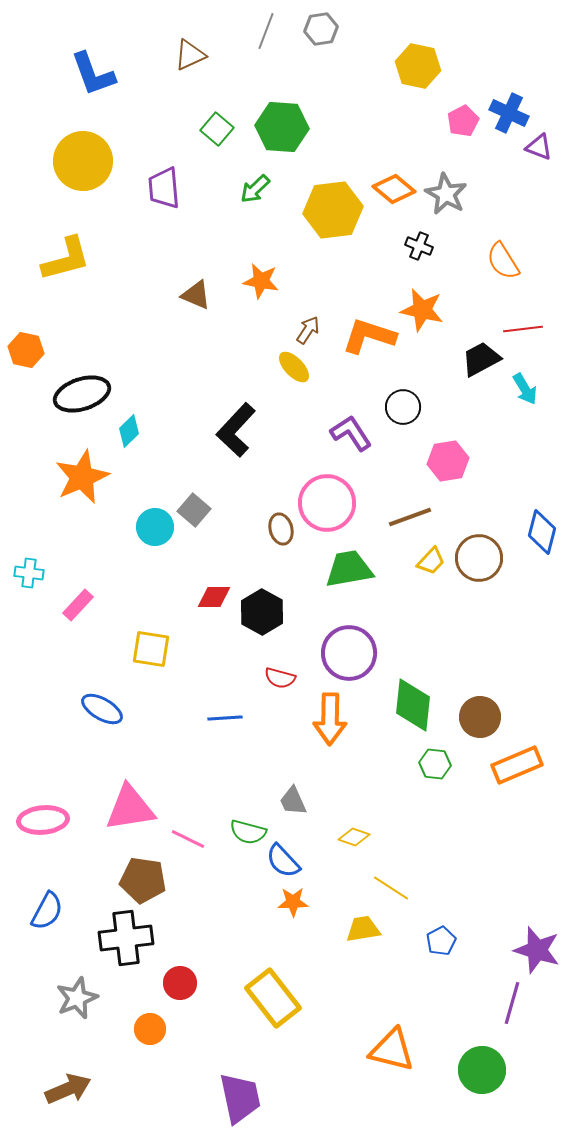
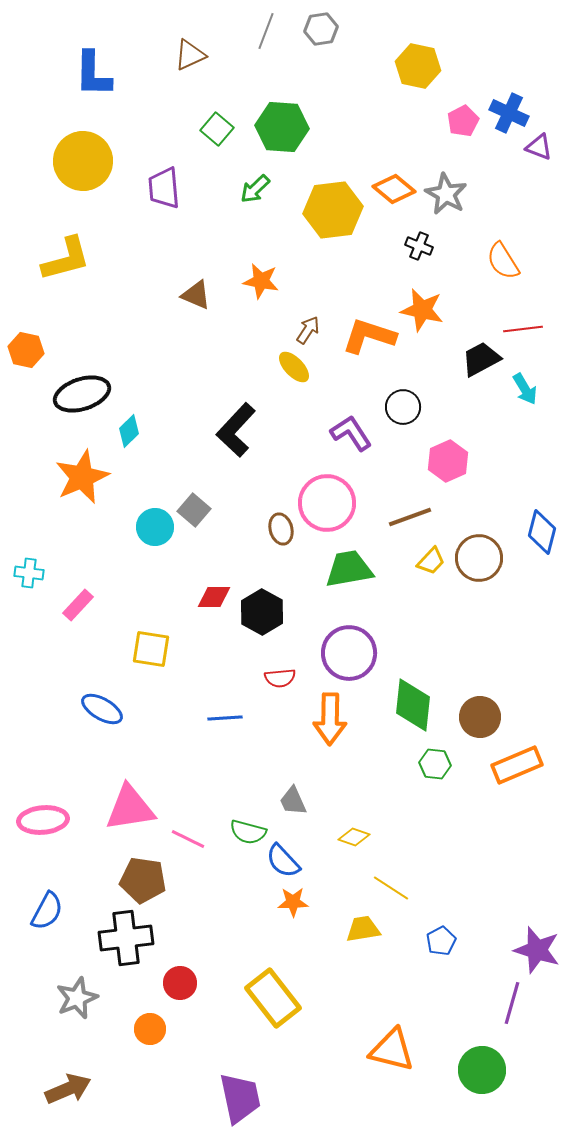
blue L-shape at (93, 74): rotated 21 degrees clockwise
pink hexagon at (448, 461): rotated 15 degrees counterclockwise
red semicircle at (280, 678): rotated 20 degrees counterclockwise
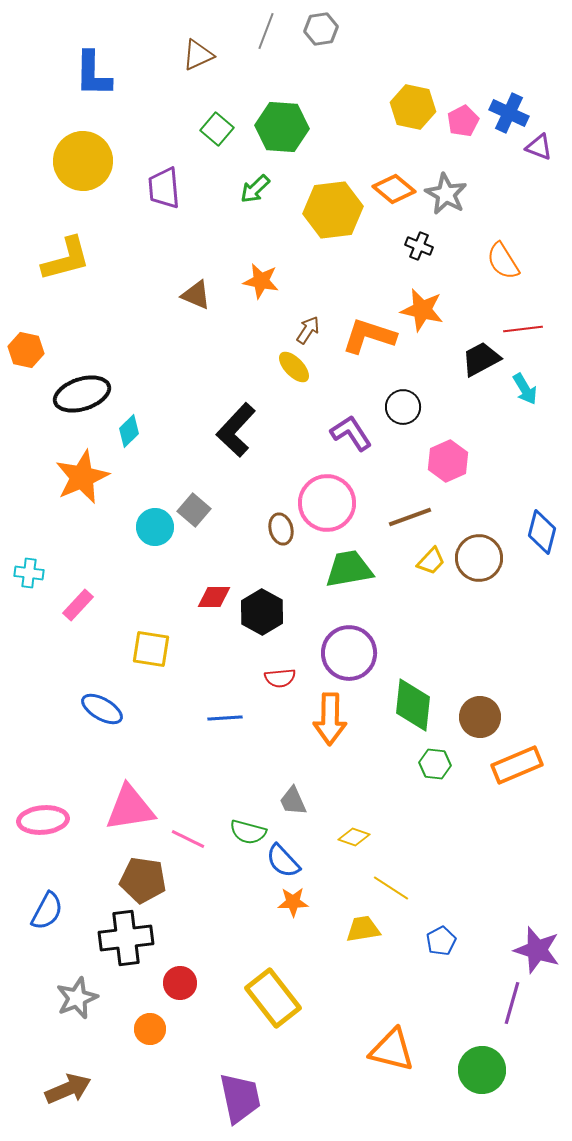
brown triangle at (190, 55): moved 8 px right
yellow hexagon at (418, 66): moved 5 px left, 41 px down
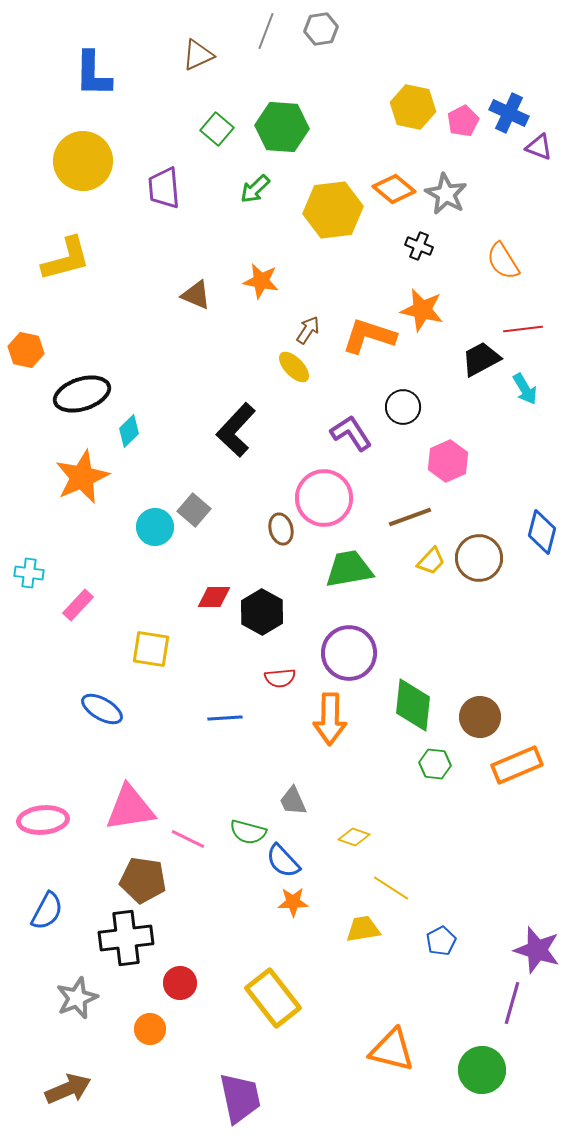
pink circle at (327, 503): moved 3 px left, 5 px up
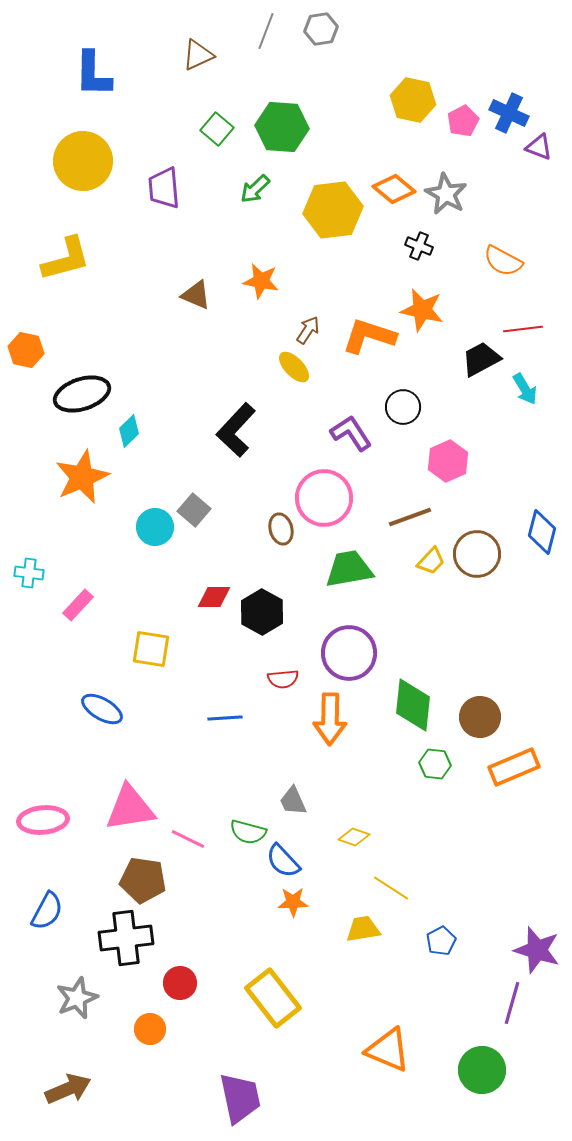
yellow hexagon at (413, 107): moved 7 px up
orange semicircle at (503, 261): rotated 30 degrees counterclockwise
brown circle at (479, 558): moved 2 px left, 4 px up
red semicircle at (280, 678): moved 3 px right, 1 px down
orange rectangle at (517, 765): moved 3 px left, 2 px down
orange triangle at (392, 1050): moved 4 px left; rotated 9 degrees clockwise
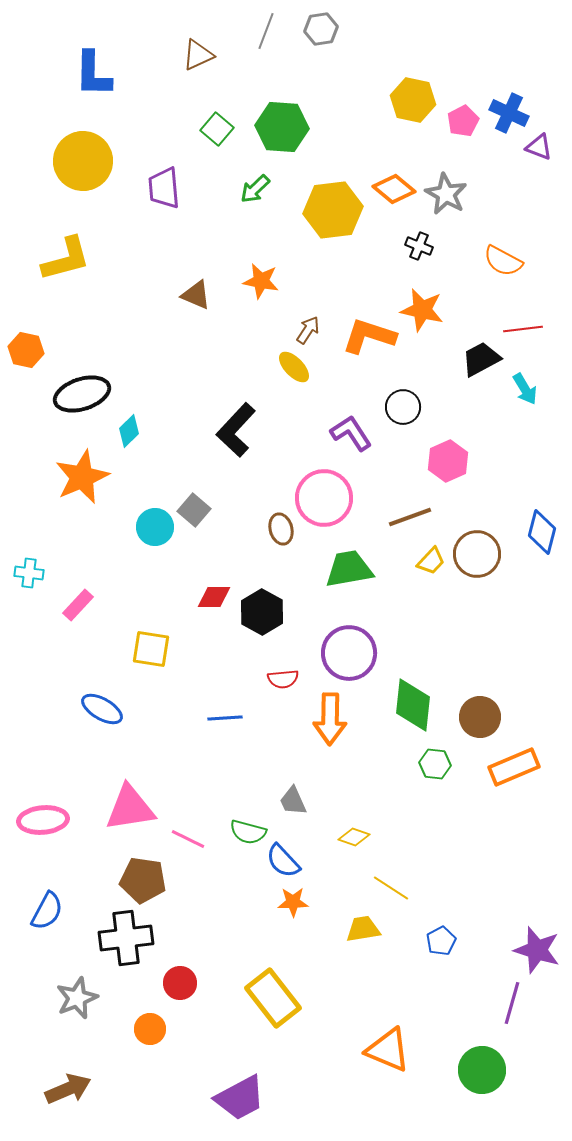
purple trapezoid at (240, 1098): rotated 74 degrees clockwise
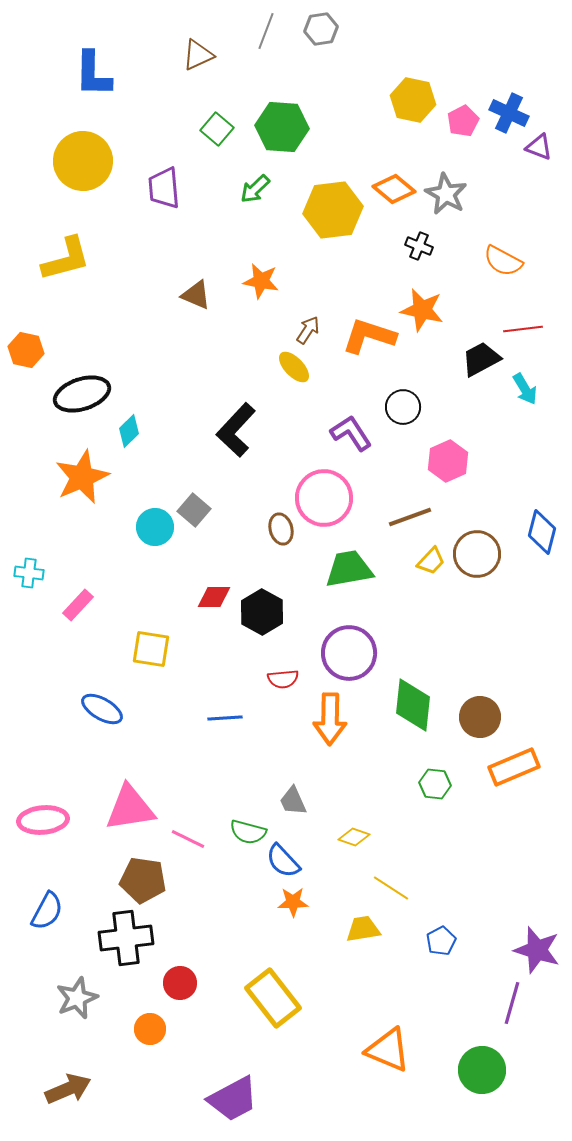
green hexagon at (435, 764): moved 20 px down
purple trapezoid at (240, 1098): moved 7 px left, 1 px down
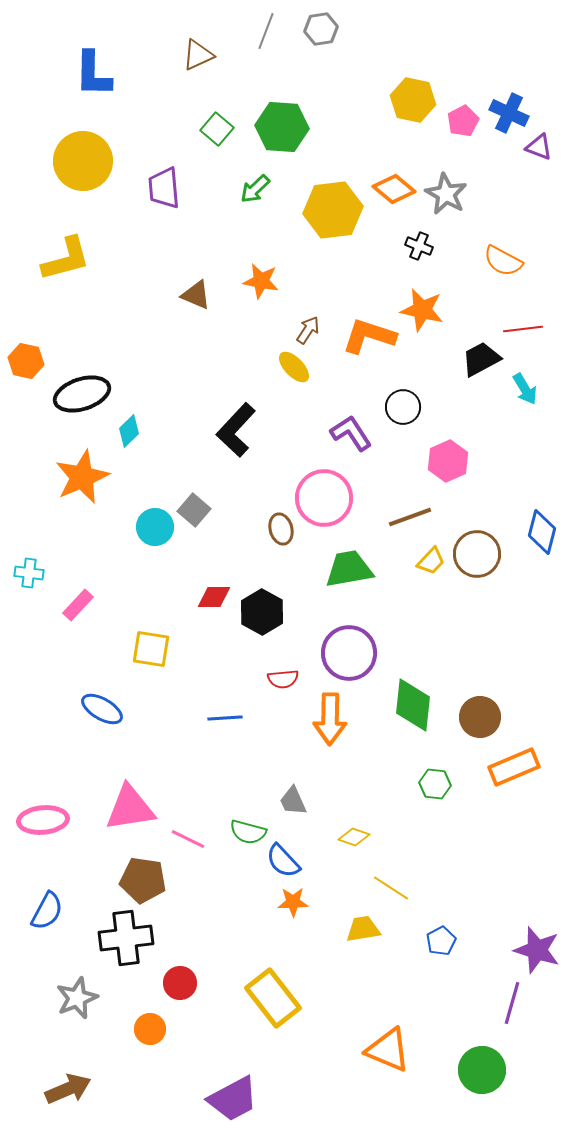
orange hexagon at (26, 350): moved 11 px down
